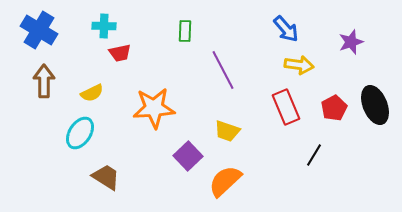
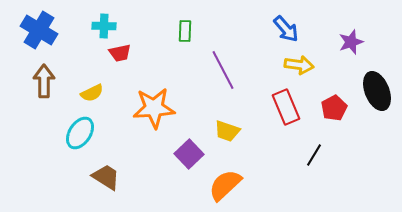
black ellipse: moved 2 px right, 14 px up
purple square: moved 1 px right, 2 px up
orange semicircle: moved 4 px down
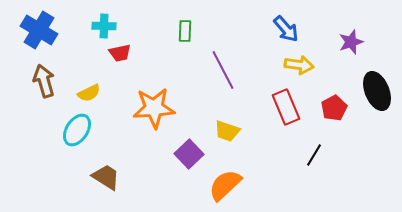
brown arrow: rotated 16 degrees counterclockwise
yellow semicircle: moved 3 px left
cyan ellipse: moved 3 px left, 3 px up
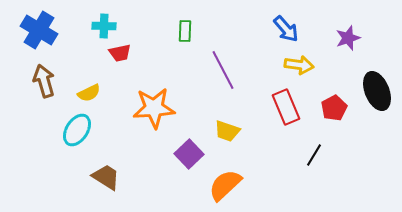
purple star: moved 3 px left, 4 px up
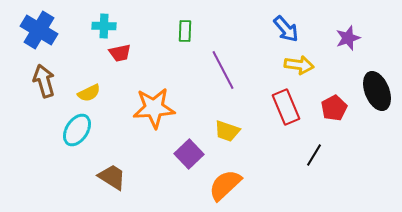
brown trapezoid: moved 6 px right
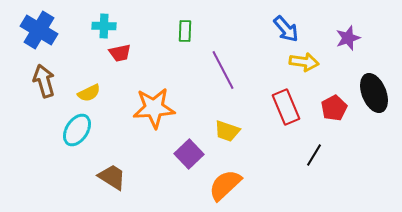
yellow arrow: moved 5 px right, 3 px up
black ellipse: moved 3 px left, 2 px down
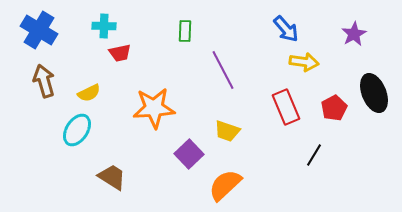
purple star: moved 6 px right, 4 px up; rotated 10 degrees counterclockwise
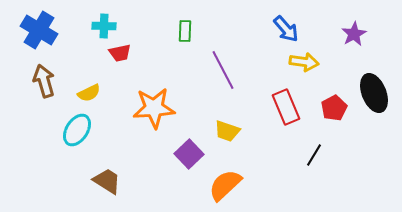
brown trapezoid: moved 5 px left, 4 px down
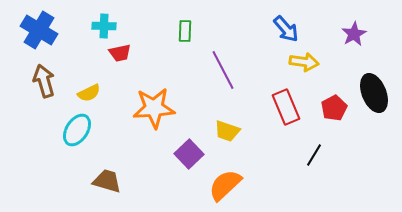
brown trapezoid: rotated 16 degrees counterclockwise
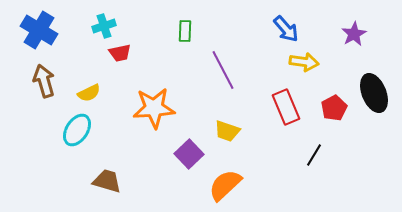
cyan cross: rotated 20 degrees counterclockwise
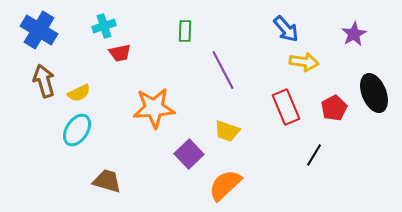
yellow semicircle: moved 10 px left
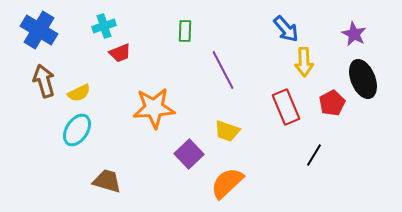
purple star: rotated 15 degrees counterclockwise
red trapezoid: rotated 10 degrees counterclockwise
yellow arrow: rotated 80 degrees clockwise
black ellipse: moved 11 px left, 14 px up
red pentagon: moved 2 px left, 5 px up
orange semicircle: moved 2 px right, 2 px up
